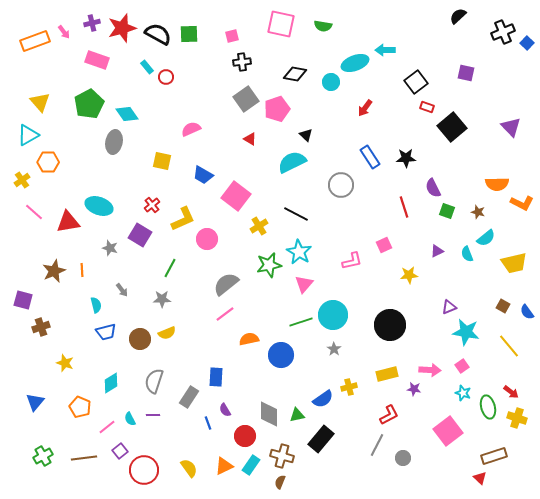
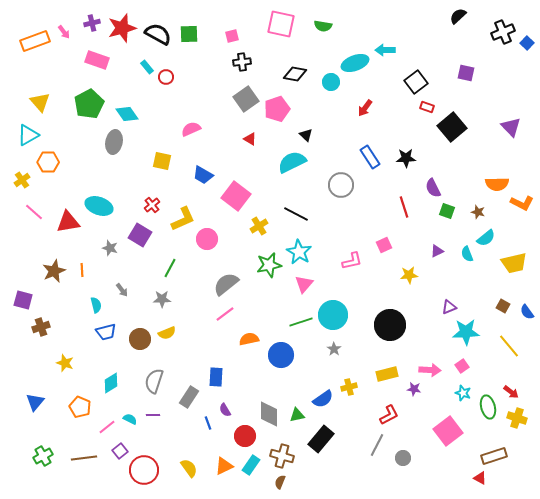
cyan star at (466, 332): rotated 12 degrees counterclockwise
cyan semicircle at (130, 419): rotated 144 degrees clockwise
red triangle at (480, 478): rotated 16 degrees counterclockwise
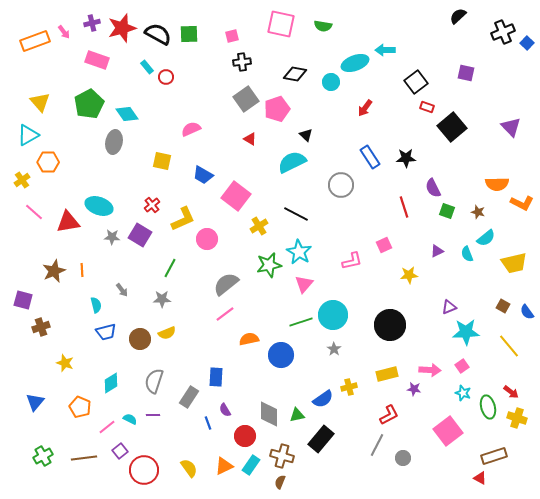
gray star at (110, 248): moved 2 px right, 11 px up; rotated 14 degrees counterclockwise
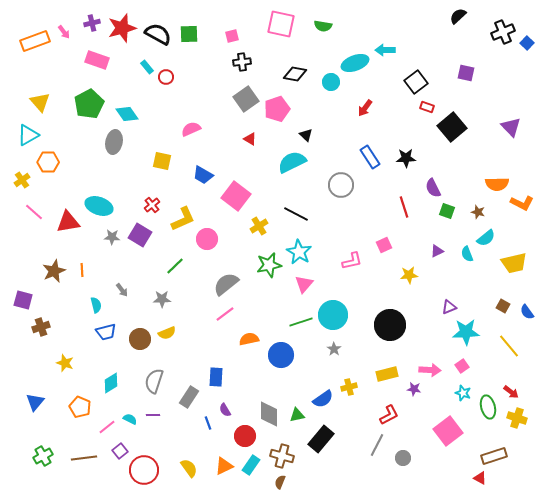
green line at (170, 268): moved 5 px right, 2 px up; rotated 18 degrees clockwise
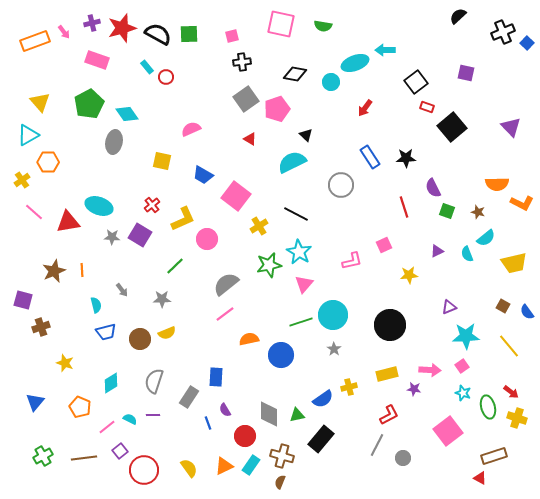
cyan star at (466, 332): moved 4 px down
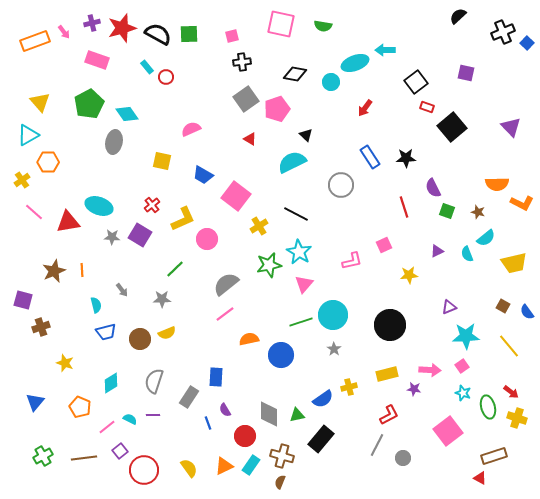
green line at (175, 266): moved 3 px down
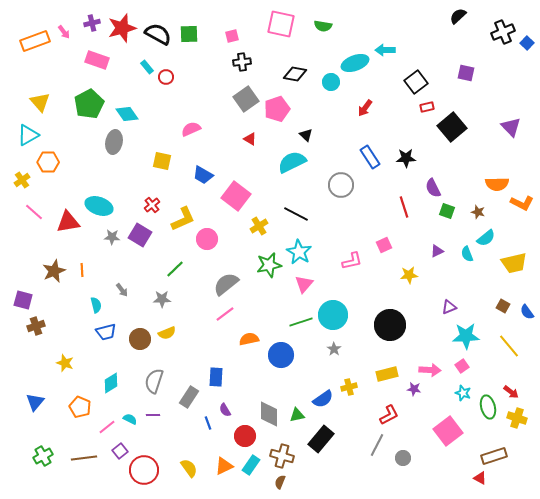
red rectangle at (427, 107): rotated 32 degrees counterclockwise
brown cross at (41, 327): moved 5 px left, 1 px up
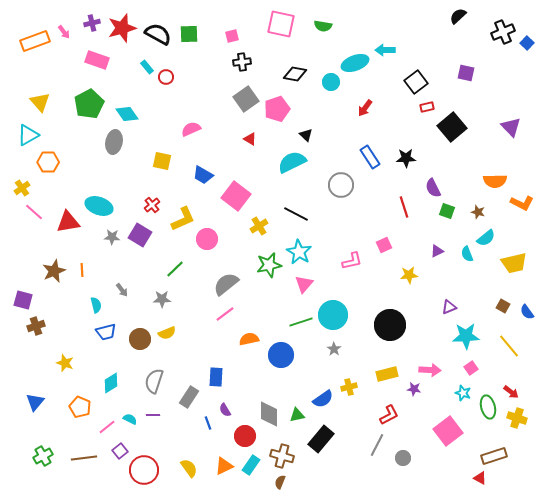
yellow cross at (22, 180): moved 8 px down
orange semicircle at (497, 184): moved 2 px left, 3 px up
pink square at (462, 366): moved 9 px right, 2 px down
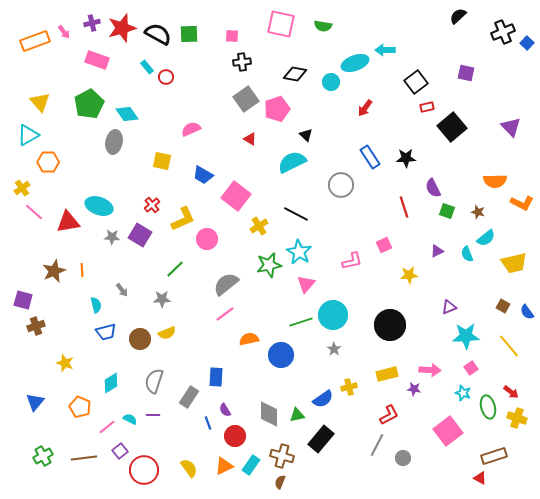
pink square at (232, 36): rotated 16 degrees clockwise
pink triangle at (304, 284): moved 2 px right
red circle at (245, 436): moved 10 px left
